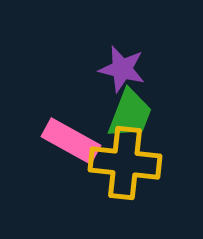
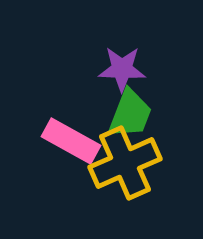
purple star: rotated 12 degrees counterclockwise
yellow cross: rotated 30 degrees counterclockwise
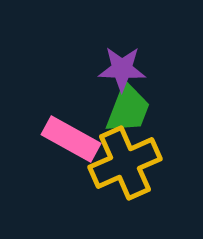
green trapezoid: moved 2 px left, 5 px up
pink rectangle: moved 2 px up
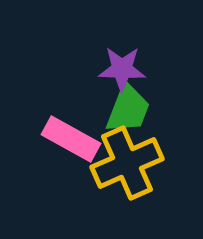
yellow cross: moved 2 px right
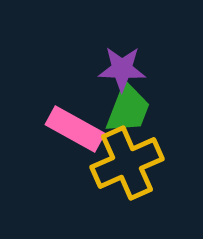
pink rectangle: moved 4 px right, 10 px up
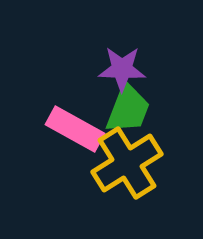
yellow cross: rotated 8 degrees counterclockwise
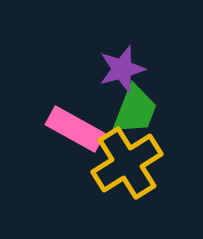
purple star: rotated 18 degrees counterclockwise
green trapezoid: moved 7 px right, 1 px down
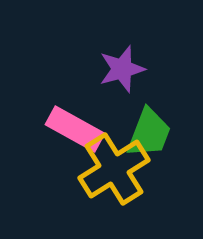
green trapezoid: moved 14 px right, 23 px down
yellow cross: moved 13 px left, 6 px down
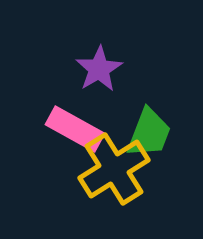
purple star: moved 23 px left; rotated 15 degrees counterclockwise
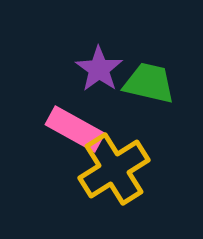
purple star: rotated 6 degrees counterclockwise
green trapezoid: moved 50 px up; rotated 98 degrees counterclockwise
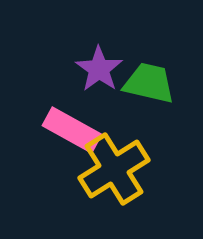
pink rectangle: moved 3 px left, 1 px down
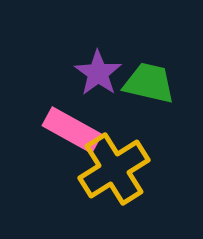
purple star: moved 1 px left, 4 px down
